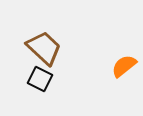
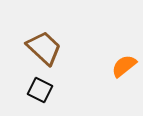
black square: moved 11 px down
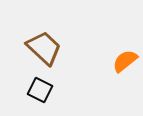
orange semicircle: moved 1 px right, 5 px up
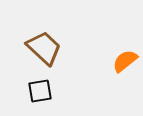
black square: moved 1 px down; rotated 35 degrees counterclockwise
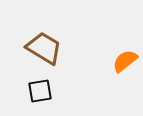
brown trapezoid: rotated 12 degrees counterclockwise
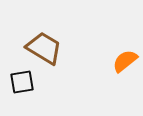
black square: moved 18 px left, 9 px up
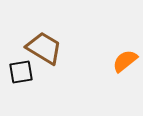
black square: moved 1 px left, 10 px up
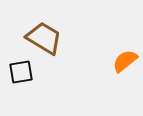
brown trapezoid: moved 10 px up
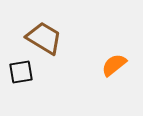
orange semicircle: moved 11 px left, 4 px down
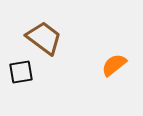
brown trapezoid: rotated 6 degrees clockwise
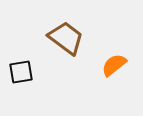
brown trapezoid: moved 22 px right
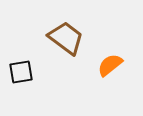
orange semicircle: moved 4 px left
